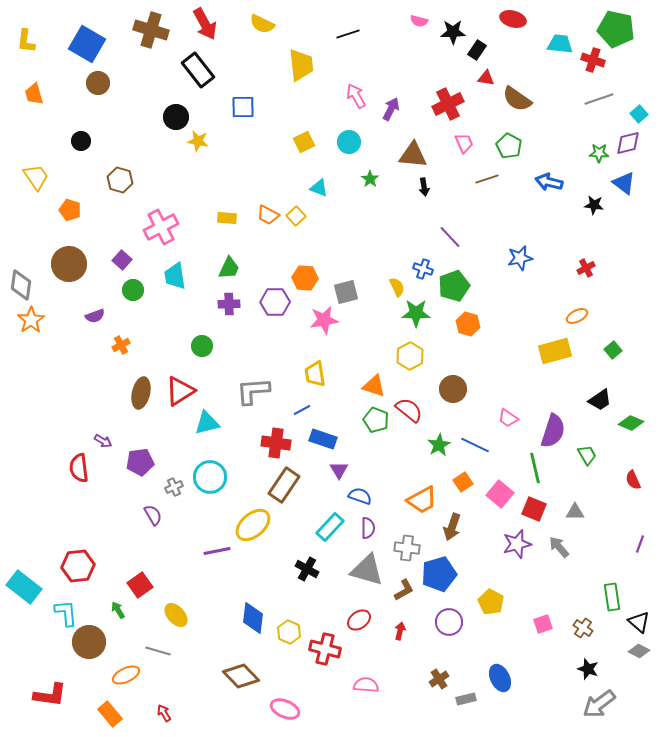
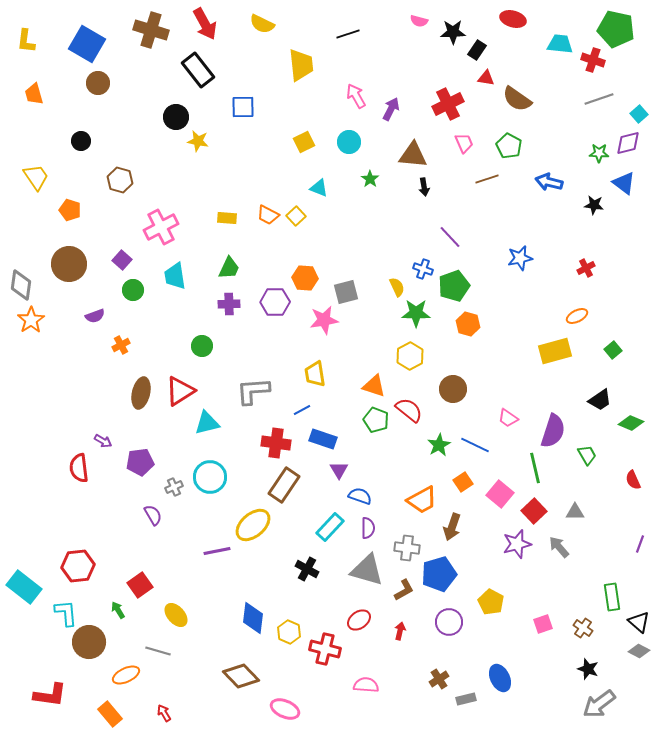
red square at (534, 509): moved 2 px down; rotated 25 degrees clockwise
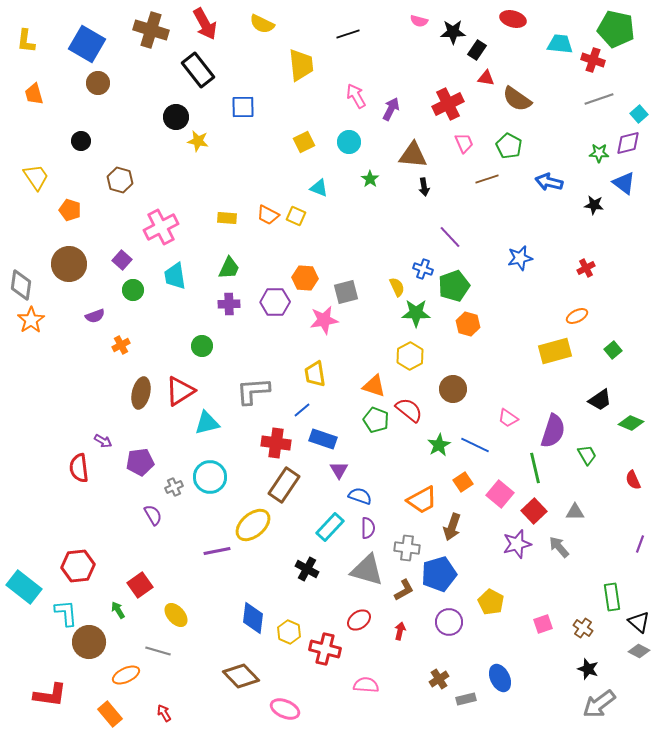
yellow square at (296, 216): rotated 24 degrees counterclockwise
blue line at (302, 410): rotated 12 degrees counterclockwise
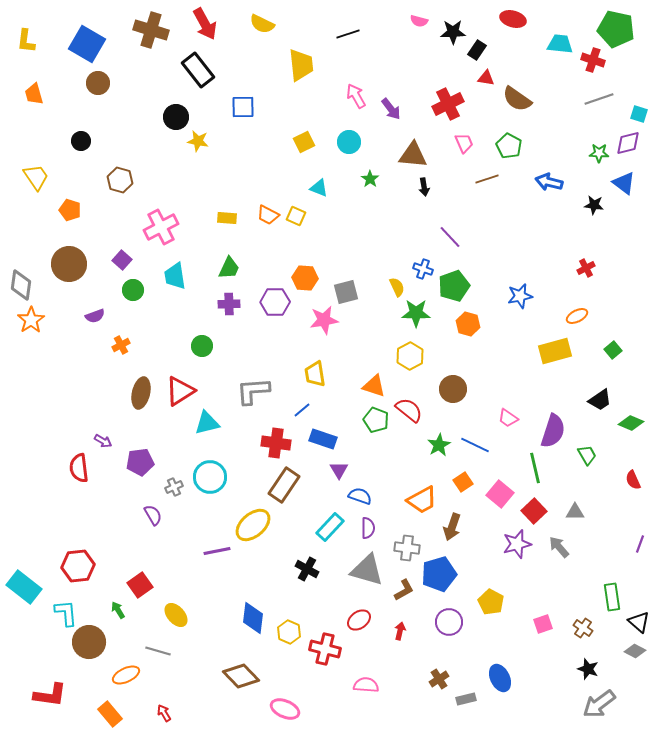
purple arrow at (391, 109): rotated 115 degrees clockwise
cyan square at (639, 114): rotated 30 degrees counterclockwise
blue star at (520, 258): moved 38 px down
gray diamond at (639, 651): moved 4 px left
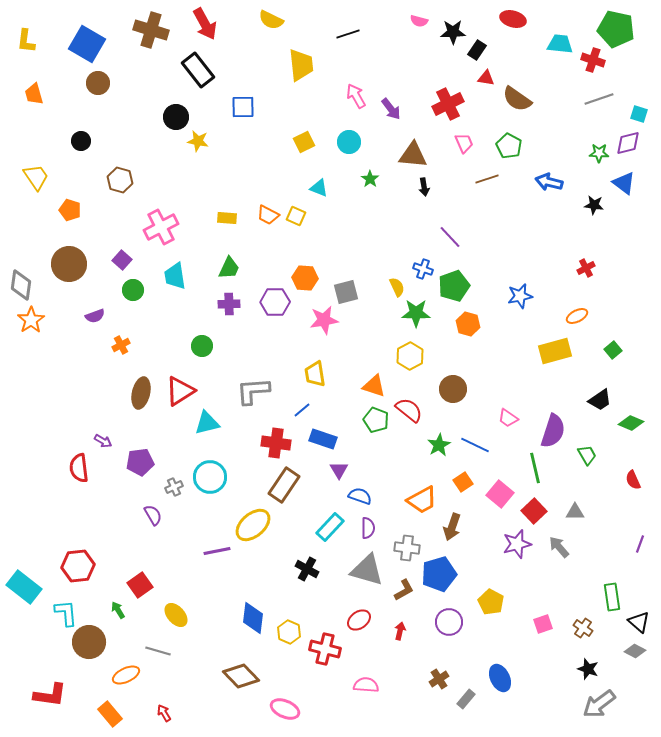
yellow semicircle at (262, 24): moved 9 px right, 4 px up
gray rectangle at (466, 699): rotated 36 degrees counterclockwise
